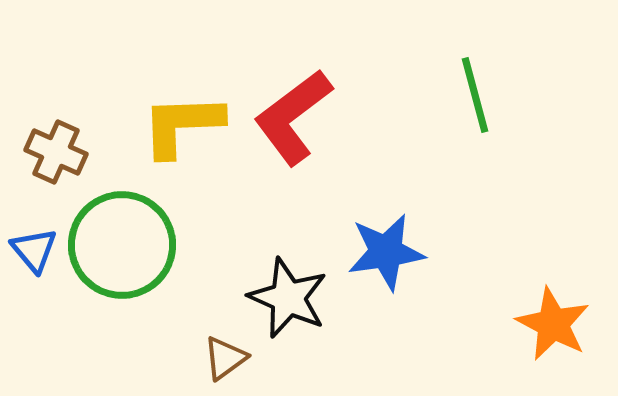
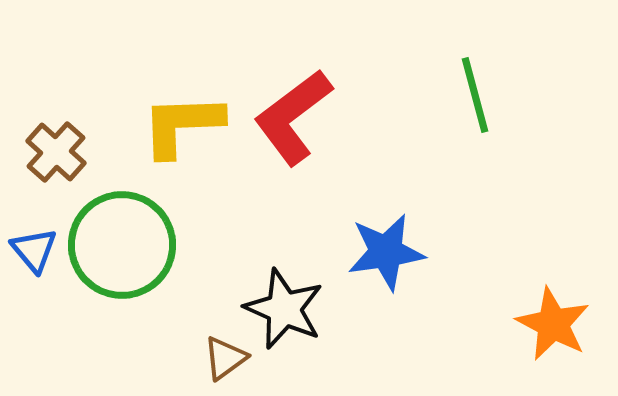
brown cross: rotated 18 degrees clockwise
black star: moved 4 px left, 11 px down
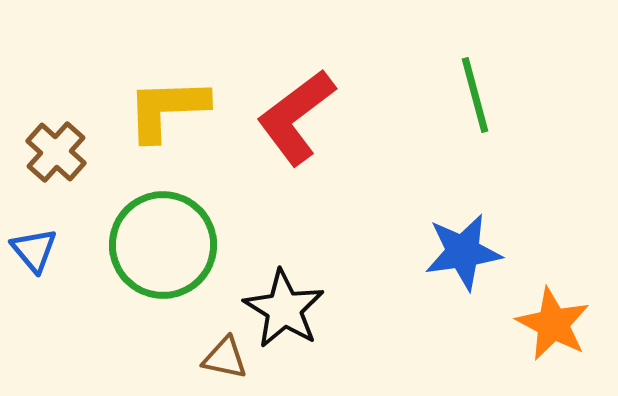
red L-shape: moved 3 px right
yellow L-shape: moved 15 px left, 16 px up
green circle: moved 41 px right
blue star: moved 77 px right
black star: rotated 8 degrees clockwise
brown triangle: rotated 48 degrees clockwise
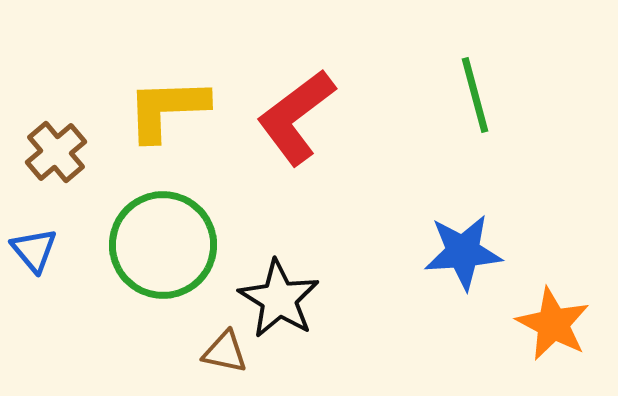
brown cross: rotated 8 degrees clockwise
blue star: rotated 4 degrees clockwise
black star: moved 5 px left, 10 px up
brown triangle: moved 6 px up
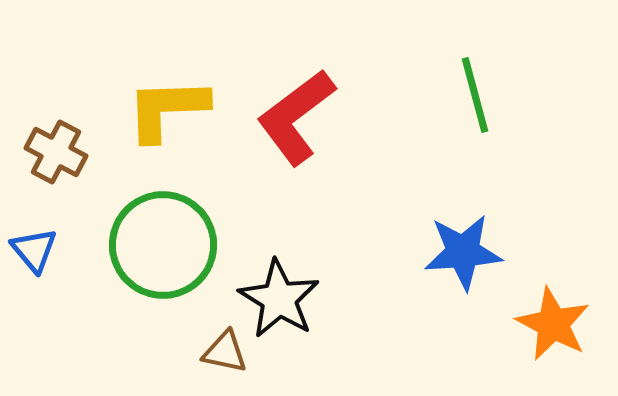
brown cross: rotated 22 degrees counterclockwise
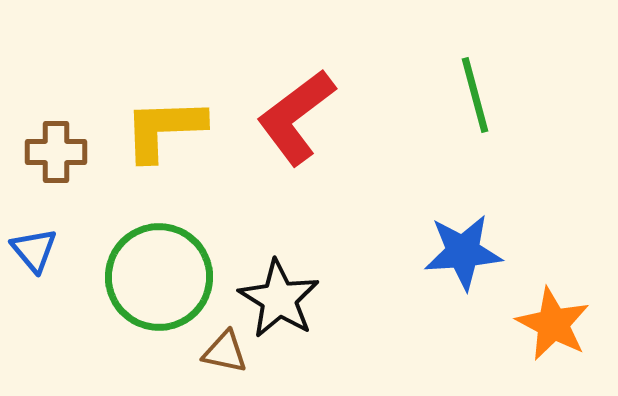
yellow L-shape: moved 3 px left, 20 px down
brown cross: rotated 28 degrees counterclockwise
green circle: moved 4 px left, 32 px down
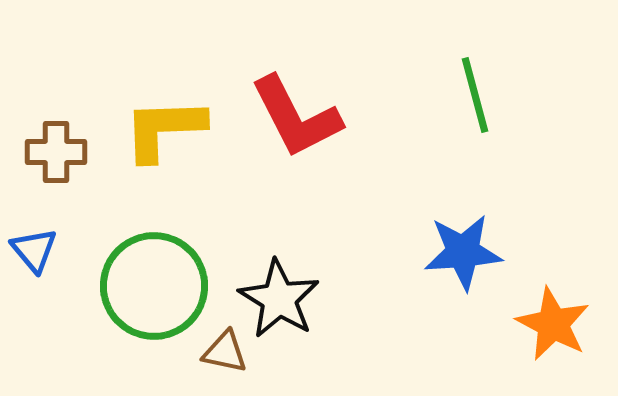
red L-shape: rotated 80 degrees counterclockwise
green circle: moved 5 px left, 9 px down
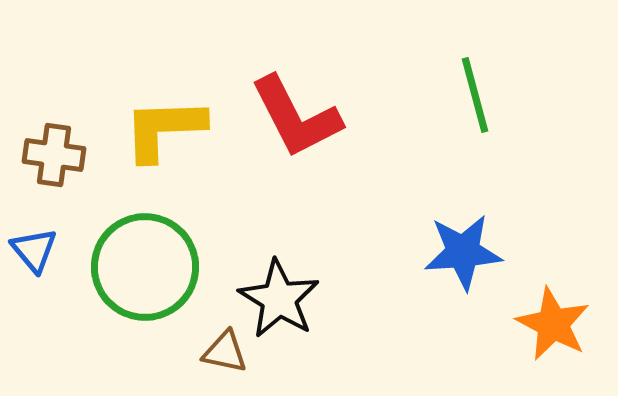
brown cross: moved 2 px left, 3 px down; rotated 8 degrees clockwise
green circle: moved 9 px left, 19 px up
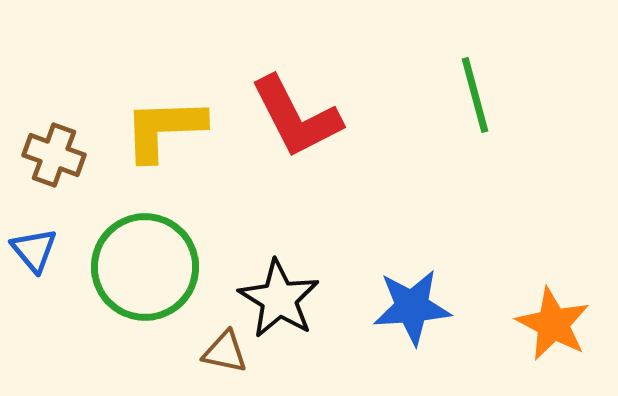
brown cross: rotated 12 degrees clockwise
blue star: moved 51 px left, 55 px down
